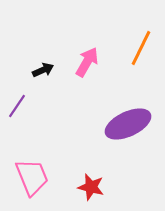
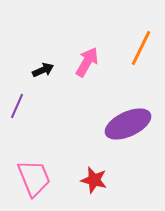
purple line: rotated 10 degrees counterclockwise
pink trapezoid: moved 2 px right, 1 px down
red star: moved 3 px right, 7 px up
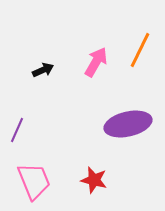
orange line: moved 1 px left, 2 px down
pink arrow: moved 9 px right
purple line: moved 24 px down
purple ellipse: rotated 12 degrees clockwise
pink trapezoid: moved 3 px down
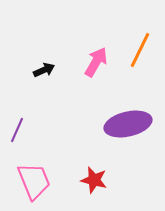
black arrow: moved 1 px right
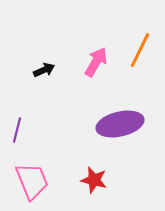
purple ellipse: moved 8 px left
purple line: rotated 10 degrees counterclockwise
pink trapezoid: moved 2 px left
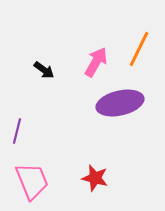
orange line: moved 1 px left, 1 px up
black arrow: rotated 60 degrees clockwise
purple ellipse: moved 21 px up
purple line: moved 1 px down
red star: moved 1 px right, 2 px up
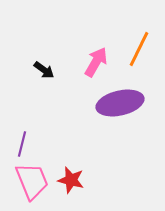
purple line: moved 5 px right, 13 px down
red star: moved 24 px left, 2 px down
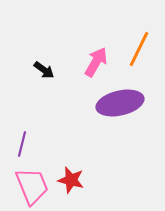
pink trapezoid: moved 5 px down
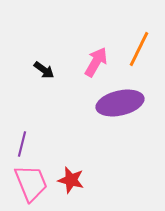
pink trapezoid: moved 1 px left, 3 px up
